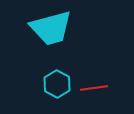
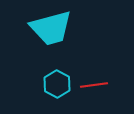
red line: moved 3 px up
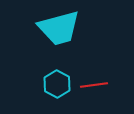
cyan trapezoid: moved 8 px right
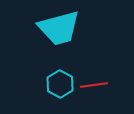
cyan hexagon: moved 3 px right
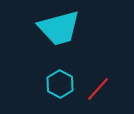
red line: moved 4 px right, 4 px down; rotated 40 degrees counterclockwise
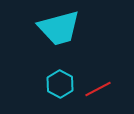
red line: rotated 20 degrees clockwise
